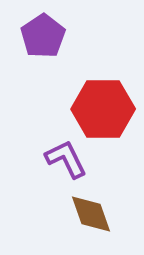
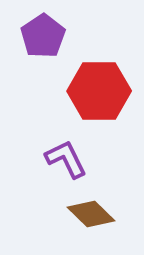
red hexagon: moved 4 px left, 18 px up
brown diamond: rotated 27 degrees counterclockwise
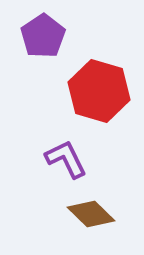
red hexagon: rotated 16 degrees clockwise
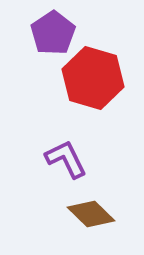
purple pentagon: moved 10 px right, 3 px up
red hexagon: moved 6 px left, 13 px up
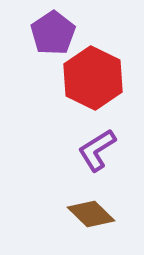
red hexagon: rotated 10 degrees clockwise
purple L-shape: moved 31 px right, 9 px up; rotated 96 degrees counterclockwise
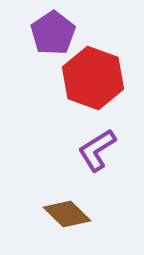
red hexagon: rotated 6 degrees counterclockwise
brown diamond: moved 24 px left
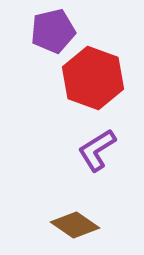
purple pentagon: moved 2 px up; rotated 21 degrees clockwise
brown diamond: moved 8 px right, 11 px down; rotated 9 degrees counterclockwise
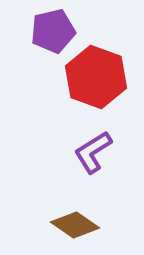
red hexagon: moved 3 px right, 1 px up
purple L-shape: moved 4 px left, 2 px down
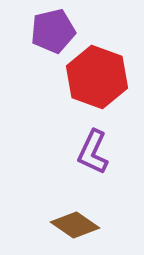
red hexagon: moved 1 px right
purple L-shape: rotated 33 degrees counterclockwise
